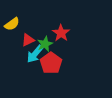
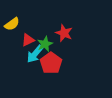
red star: moved 3 px right; rotated 12 degrees counterclockwise
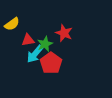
red triangle: rotated 16 degrees clockwise
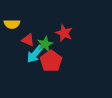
yellow semicircle: rotated 35 degrees clockwise
red triangle: rotated 32 degrees clockwise
red pentagon: moved 2 px up
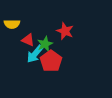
red star: moved 1 px right, 2 px up
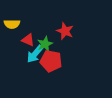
red pentagon: rotated 25 degrees counterclockwise
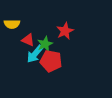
red star: rotated 24 degrees clockwise
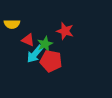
red star: rotated 30 degrees counterclockwise
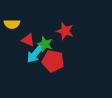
green star: rotated 28 degrees counterclockwise
red pentagon: moved 2 px right
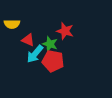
green star: moved 5 px right
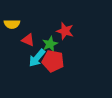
green star: rotated 28 degrees clockwise
cyan arrow: moved 2 px right, 4 px down
